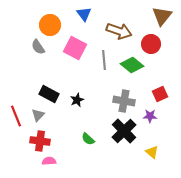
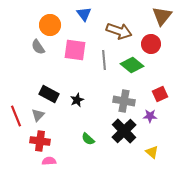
pink square: moved 2 px down; rotated 20 degrees counterclockwise
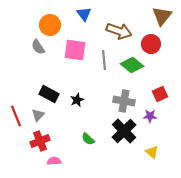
red cross: rotated 30 degrees counterclockwise
pink semicircle: moved 5 px right
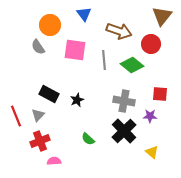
red square: rotated 28 degrees clockwise
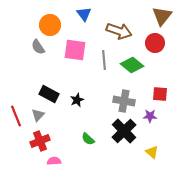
red circle: moved 4 px right, 1 px up
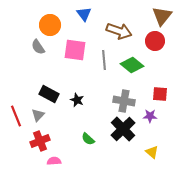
red circle: moved 2 px up
black star: rotated 24 degrees counterclockwise
black cross: moved 1 px left, 2 px up
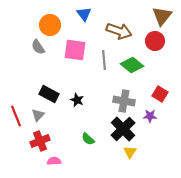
red square: rotated 28 degrees clockwise
yellow triangle: moved 22 px left; rotated 24 degrees clockwise
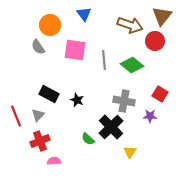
brown arrow: moved 11 px right, 6 px up
black cross: moved 12 px left, 2 px up
